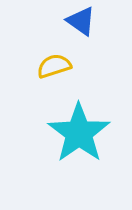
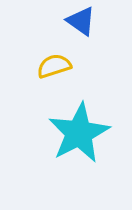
cyan star: rotated 8 degrees clockwise
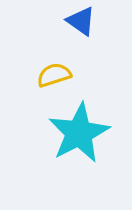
yellow semicircle: moved 9 px down
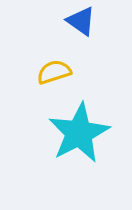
yellow semicircle: moved 3 px up
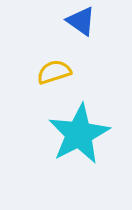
cyan star: moved 1 px down
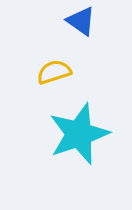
cyan star: rotated 8 degrees clockwise
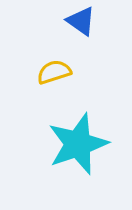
cyan star: moved 1 px left, 10 px down
